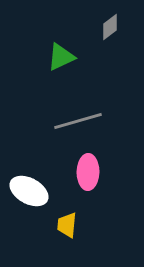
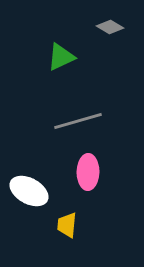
gray diamond: rotated 68 degrees clockwise
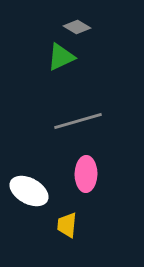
gray diamond: moved 33 px left
pink ellipse: moved 2 px left, 2 px down
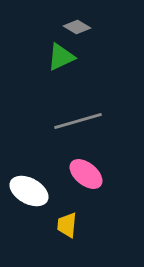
pink ellipse: rotated 52 degrees counterclockwise
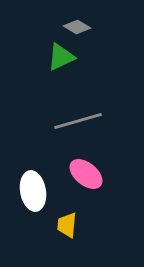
white ellipse: moved 4 px right; rotated 51 degrees clockwise
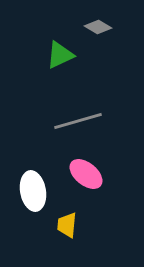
gray diamond: moved 21 px right
green triangle: moved 1 px left, 2 px up
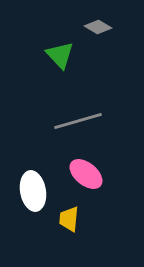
green triangle: rotated 48 degrees counterclockwise
yellow trapezoid: moved 2 px right, 6 px up
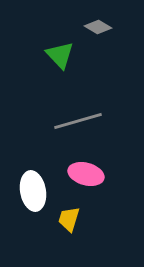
pink ellipse: rotated 24 degrees counterclockwise
yellow trapezoid: rotated 12 degrees clockwise
